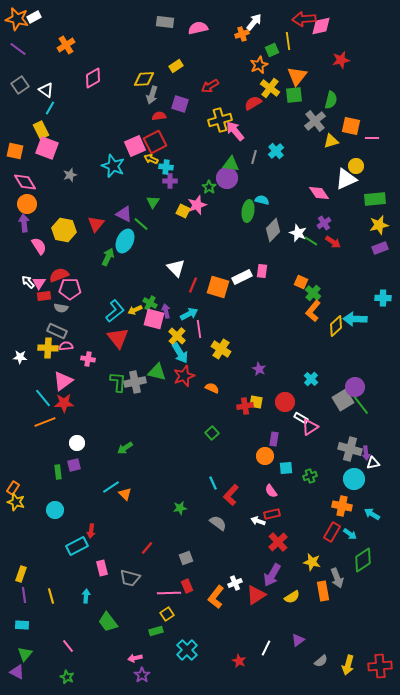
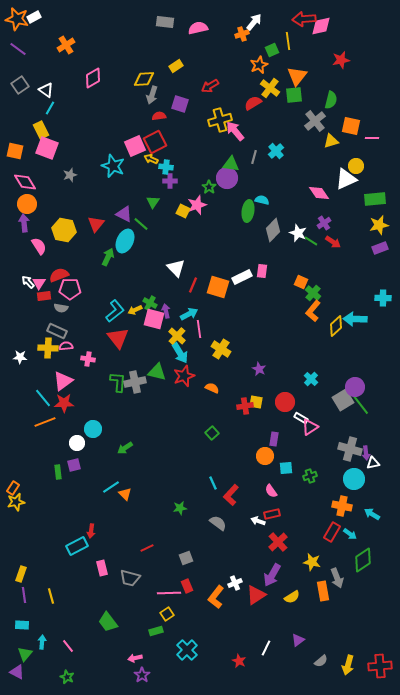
yellow star at (16, 502): rotated 30 degrees counterclockwise
cyan circle at (55, 510): moved 38 px right, 81 px up
red line at (147, 548): rotated 24 degrees clockwise
cyan arrow at (86, 596): moved 44 px left, 46 px down
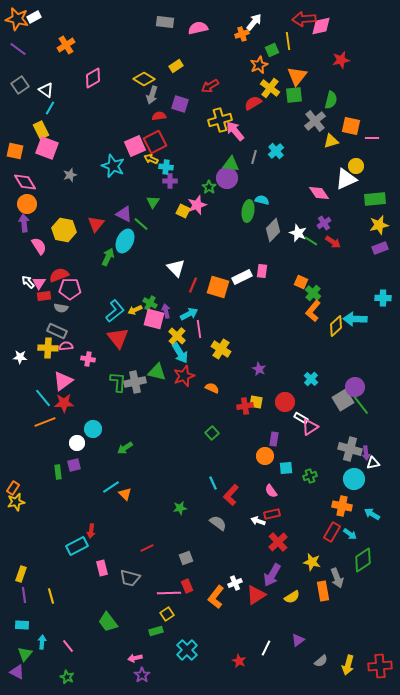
yellow diamond at (144, 79): rotated 35 degrees clockwise
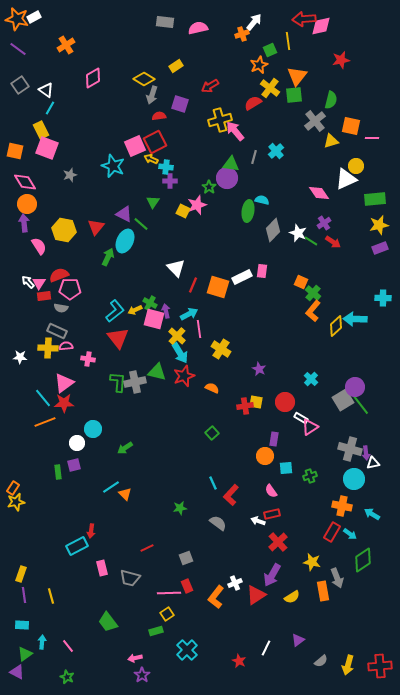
green square at (272, 50): moved 2 px left
red triangle at (96, 224): moved 3 px down
pink triangle at (63, 381): moved 1 px right, 2 px down
green triangle at (25, 654): rotated 14 degrees clockwise
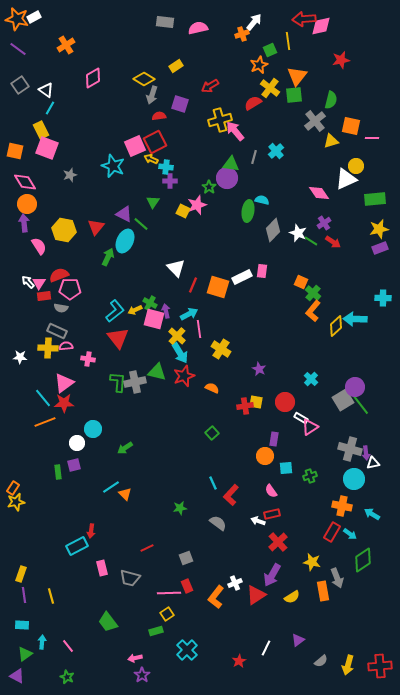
yellow star at (379, 225): moved 4 px down
red star at (239, 661): rotated 16 degrees clockwise
purple triangle at (17, 672): moved 4 px down
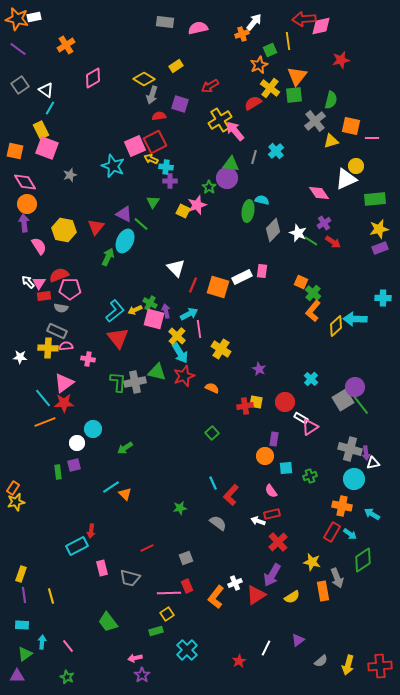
white rectangle at (34, 17): rotated 16 degrees clockwise
yellow cross at (220, 120): rotated 15 degrees counterclockwise
purple triangle at (17, 676): rotated 28 degrees counterclockwise
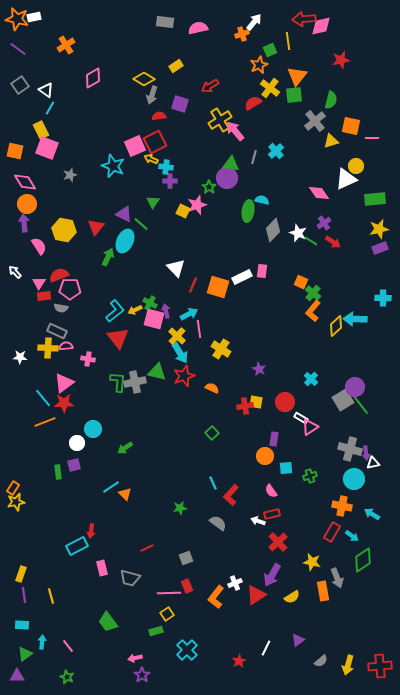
white arrow at (28, 282): moved 13 px left, 10 px up
cyan arrow at (350, 534): moved 2 px right, 2 px down
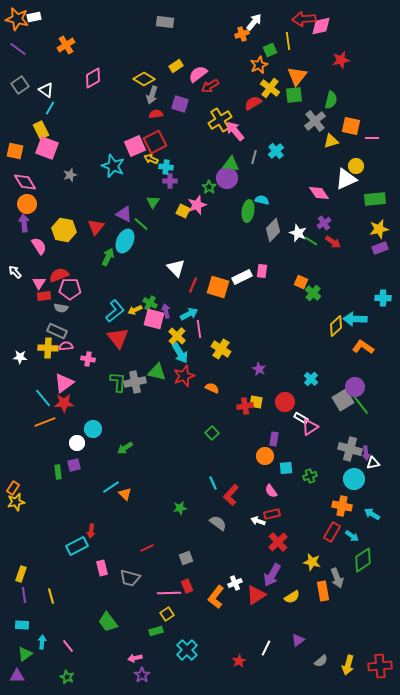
pink semicircle at (198, 28): moved 46 px down; rotated 24 degrees counterclockwise
red semicircle at (159, 116): moved 3 px left, 2 px up
orange L-shape at (313, 311): moved 50 px right, 36 px down; rotated 85 degrees clockwise
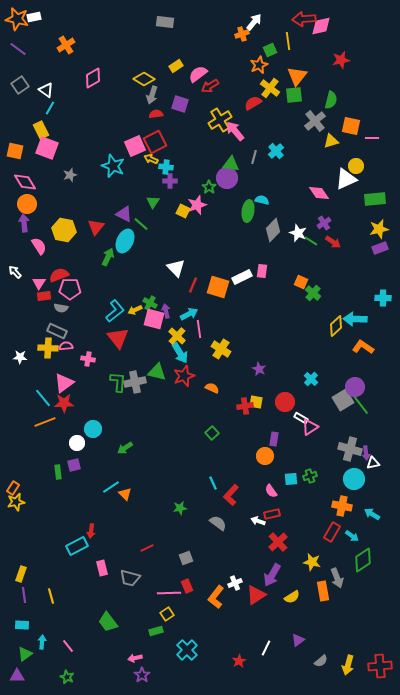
cyan square at (286, 468): moved 5 px right, 11 px down
